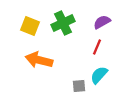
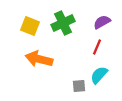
orange arrow: moved 1 px up
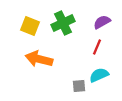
cyan semicircle: rotated 24 degrees clockwise
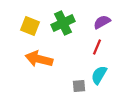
cyan semicircle: rotated 36 degrees counterclockwise
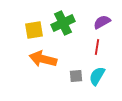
yellow square: moved 4 px right, 4 px down; rotated 30 degrees counterclockwise
red line: rotated 14 degrees counterclockwise
orange arrow: moved 4 px right
cyan semicircle: moved 2 px left, 1 px down
gray square: moved 3 px left, 10 px up
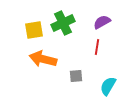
cyan semicircle: moved 11 px right, 10 px down
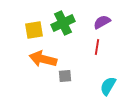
gray square: moved 11 px left
